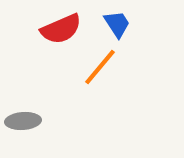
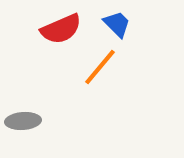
blue trapezoid: rotated 12 degrees counterclockwise
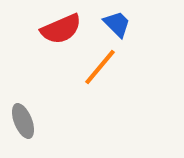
gray ellipse: rotated 72 degrees clockwise
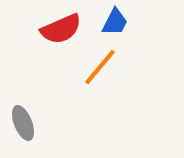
blue trapezoid: moved 2 px left, 2 px up; rotated 72 degrees clockwise
gray ellipse: moved 2 px down
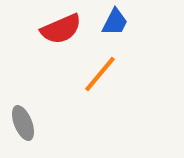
orange line: moved 7 px down
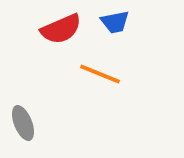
blue trapezoid: rotated 52 degrees clockwise
orange line: rotated 72 degrees clockwise
